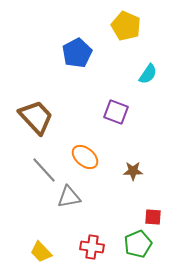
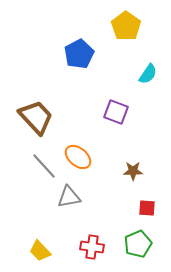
yellow pentagon: rotated 12 degrees clockwise
blue pentagon: moved 2 px right, 1 px down
orange ellipse: moved 7 px left
gray line: moved 4 px up
red square: moved 6 px left, 9 px up
yellow trapezoid: moved 1 px left, 1 px up
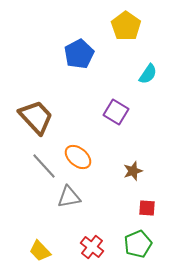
purple square: rotated 10 degrees clockwise
brown star: rotated 18 degrees counterclockwise
red cross: rotated 30 degrees clockwise
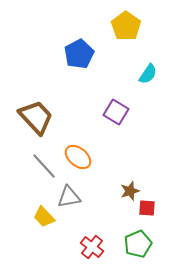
brown star: moved 3 px left, 20 px down
yellow trapezoid: moved 4 px right, 34 px up
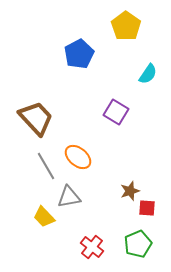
brown trapezoid: moved 1 px down
gray line: moved 2 px right; rotated 12 degrees clockwise
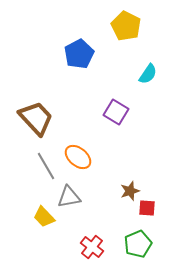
yellow pentagon: rotated 8 degrees counterclockwise
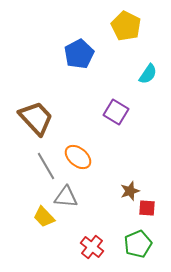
gray triangle: moved 3 px left; rotated 15 degrees clockwise
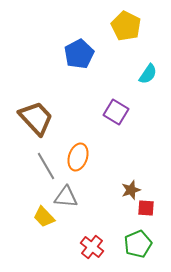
orange ellipse: rotated 68 degrees clockwise
brown star: moved 1 px right, 1 px up
red square: moved 1 px left
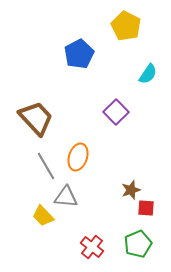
purple square: rotated 15 degrees clockwise
yellow trapezoid: moved 1 px left, 1 px up
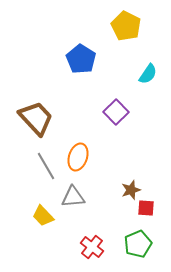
blue pentagon: moved 2 px right, 5 px down; rotated 12 degrees counterclockwise
gray triangle: moved 7 px right; rotated 10 degrees counterclockwise
